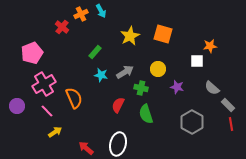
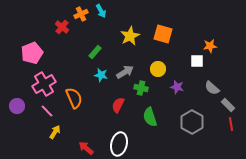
green semicircle: moved 4 px right, 3 px down
yellow arrow: rotated 24 degrees counterclockwise
white ellipse: moved 1 px right
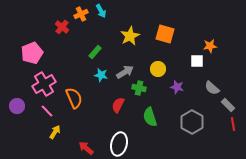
orange square: moved 2 px right
green cross: moved 2 px left
red line: moved 2 px right
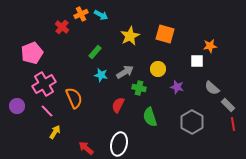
cyan arrow: moved 4 px down; rotated 32 degrees counterclockwise
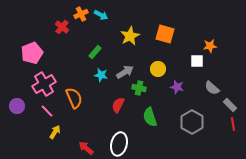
gray rectangle: moved 2 px right
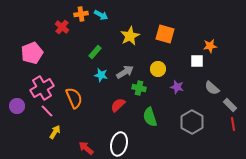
orange cross: rotated 16 degrees clockwise
pink cross: moved 2 px left, 4 px down
red semicircle: rotated 21 degrees clockwise
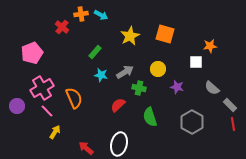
white square: moved 1 px left, 1 px down
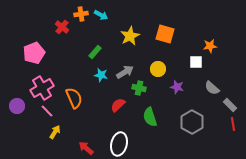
pink pentagon: moved 2 px right
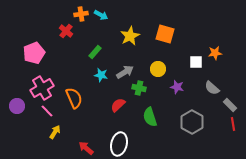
red cross: moved 4 px right, 4 px down
orange star: moved 5 px right, 7 px down
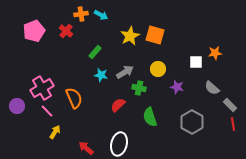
orange square: moved 10 px left, 1 px down
pink pentagon: moved 22 px up
